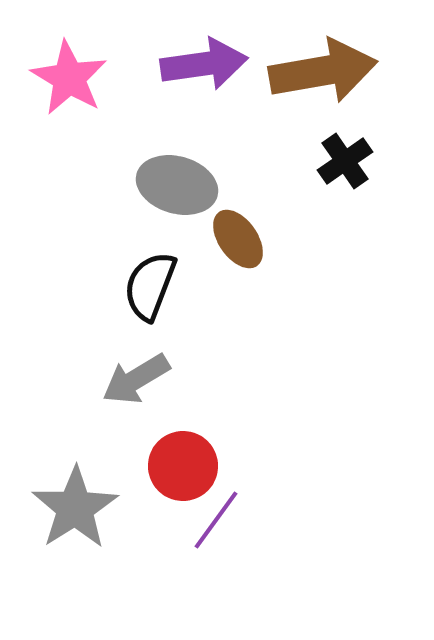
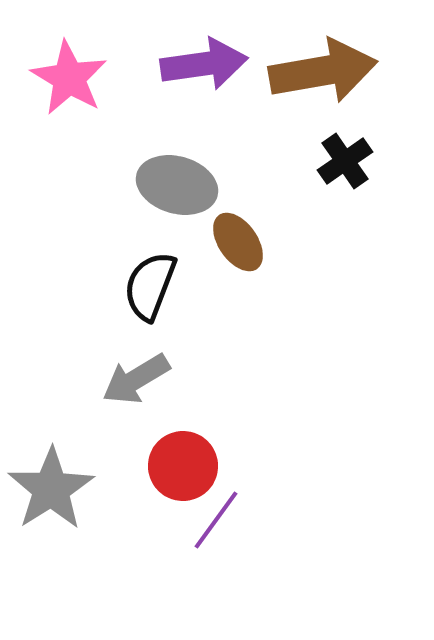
brown ellipse: moved 3 px down
gray star: moved 24 px left, 19 px up
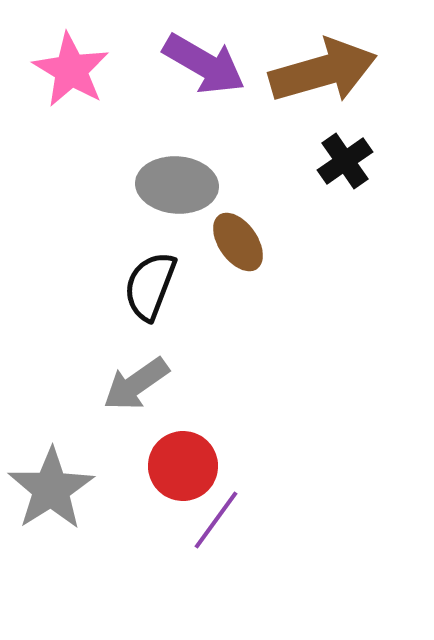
purple arrow: rotated 38 degrees clockwise
brown arrow: rotated 6 degrees counterclockwise
pink star: moved 2 px right, 8 px up
gray ellipse: rotated 12 degrees counterclockwise
gray arrow: moved 5 px down; rotated 4 degrees counterclockwise
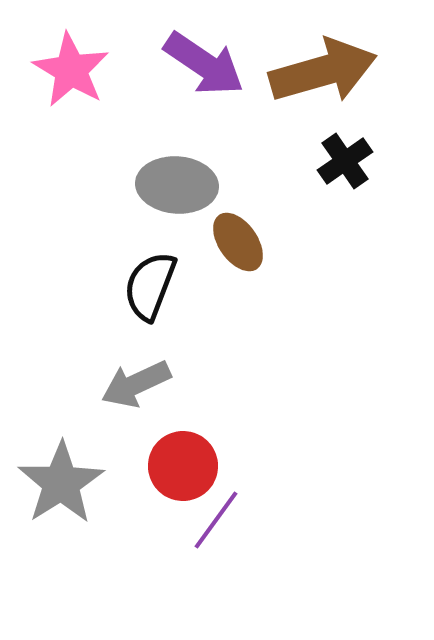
purple arrow: rotated 4 degrees clockwise
gray arrow: rotated 10 degrees clockwise
gray star: moved 10 px right, 6 px up
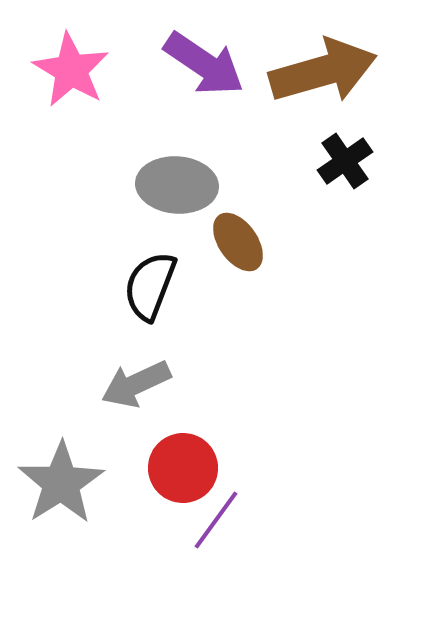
red circle: moved 2 px down
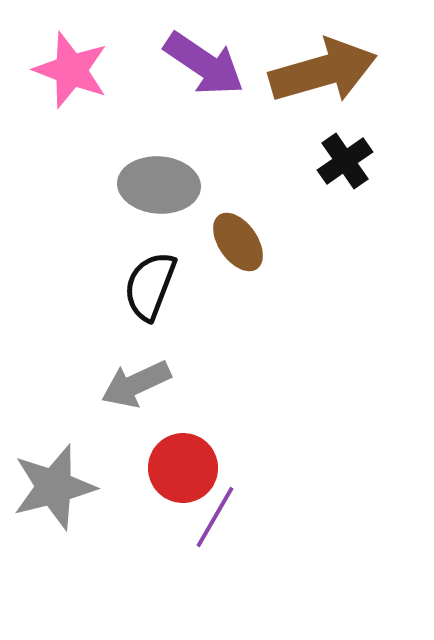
pink star: rotated 10 degrees counterclockwise
gray ellipse: moved 18 px left
gray star: moved 7 px left, 4 px down; rotated 18 degrees clockwise
purple line: moved 1 px left, 3 px up; rotated 6 degrees counterclockwise
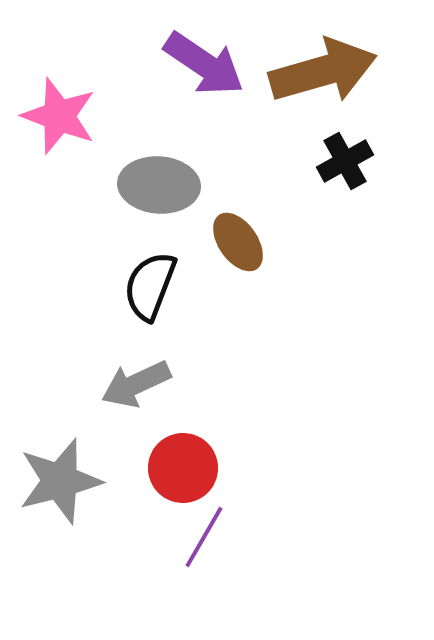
pink star: moved 12 px left, 46 px down
black cross: rotated 6 degrees clockwise
gray star: moved 6 px right, 6 px up
purple line: moved 11 px left, 20 px down
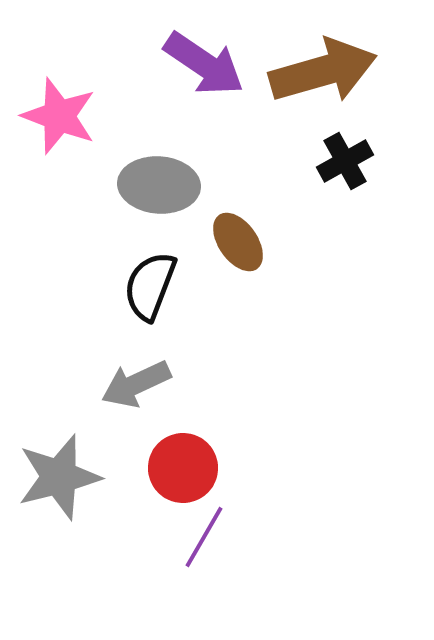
gray star: moved 1 px left, 4 px up
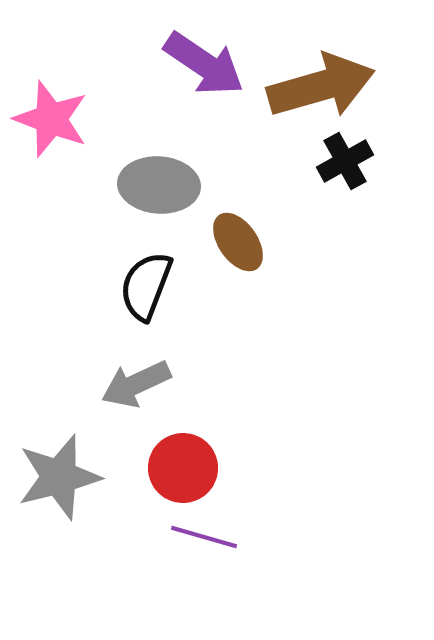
brown arrow: moved 2 px left, 15 px down
pink star: moved 8 px left, 3 px down
black semicircle: moved 4 px left
purple line: rotated 76 degrees clockwise
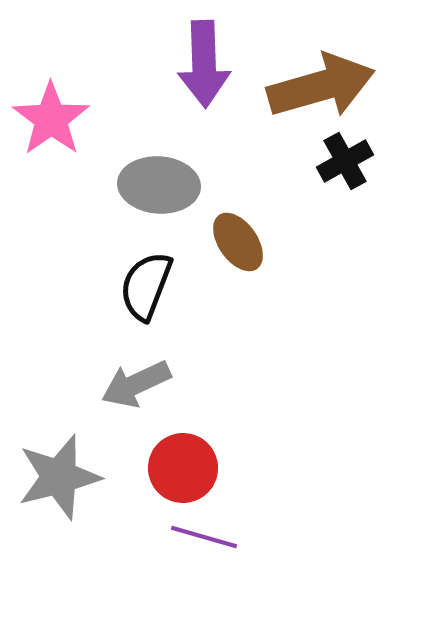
purple arrow: rotated 54 degrees clockwise
pink star: rotated 16 degrees clockwise
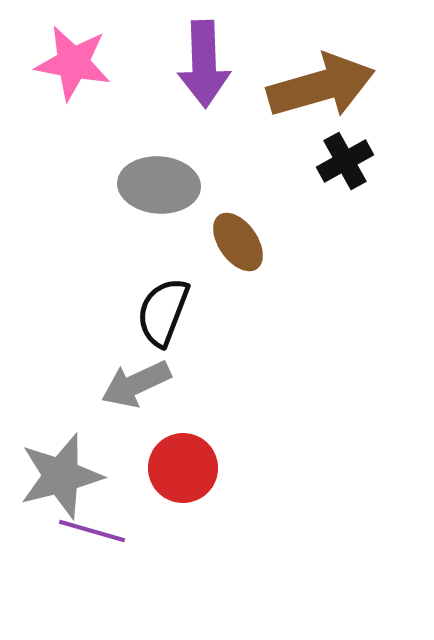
pink star: moved 22 px right, 56 px up; rotated 26 degrees counterclockwise
black semicircle: moved 17 px right, 26 px down
gray star: moved 2 px right, 1 px up
purple line: moved 112 px left, 6 px up
